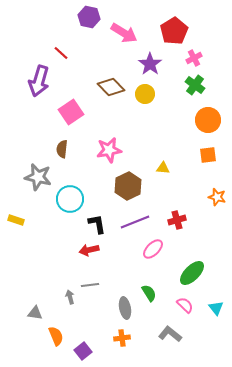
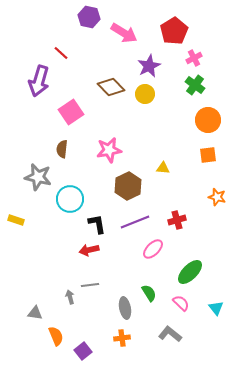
purple star: moved 1 px left, 2 px down; rotated 10 degrees clockwise
green ellipse: moved 2 px left, 1 px up
pink semicircle: moved 4 px left, 2 px up
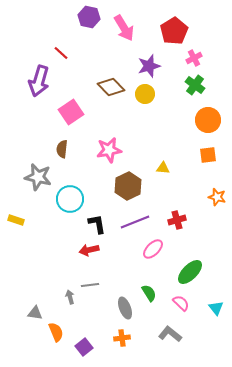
pink arrow: moved 5 px up; rotated 28 degrees clockwise
purple star: rotated 10 degrees clockwise
gray ellipse: rotated 10 degrees counterclockwise
orange semicircle: moved 4 px up
purple square: moved 1 px right, 4 px up
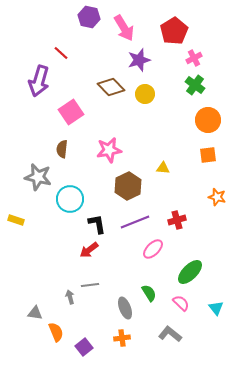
purple star: moved 10 px left, 6 px up
red arrow: rotated 24 degrees counterclockwise
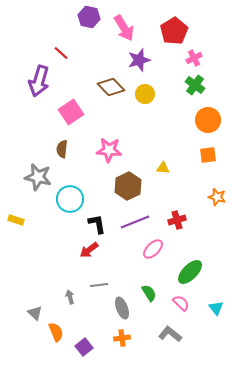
pink star: rotated 15 degrees clockwise
gray line: moved 9 px right
gray ellipse: moved 3 px left
gray triangle: rotated 35 degrees clockwise
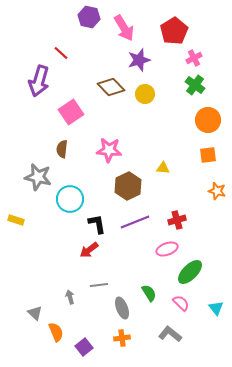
orange star: moved 6 px up
pink ellipse: moved 14 px right; rotated 25 degrees clockwise
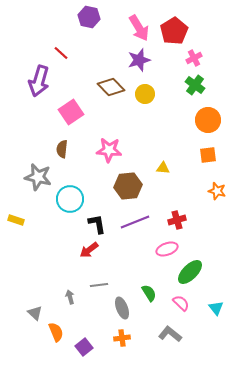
pink arrow: moved 15 px right
brown hexagon: rotated 20 degrees clockwise
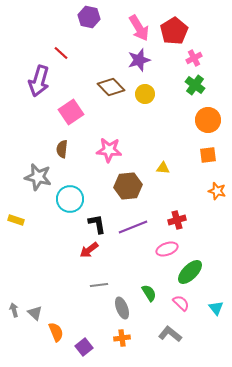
purple line: moved 2 px left, 5 px down
gray arrow: moved 56 px left, 13 px down
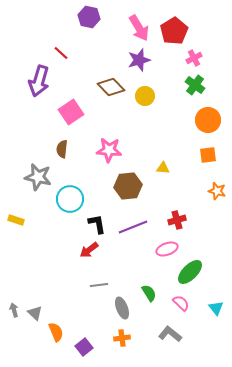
yellow circle: moved 2 px down
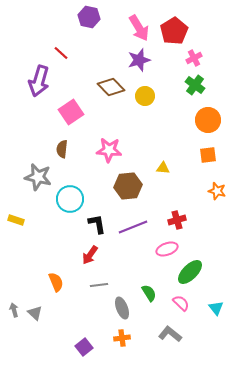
red arrow: moved 1 px right, 5 px down; rotated 18 degrees counterclockwise
orange semicircle: moved 50 px up
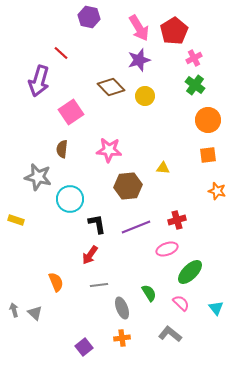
purple line: moved 3 px right
